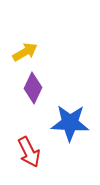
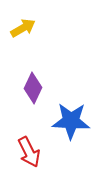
yellow arrow: moved 2 px left, 24 px up
blue star: moved 1 px right, 2 px up
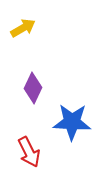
blue star: moved 1 px right, 1 px down
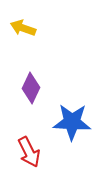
yellow arrow: rotated 130 degrees counterclockwise
purple diamond: moved 2 px left
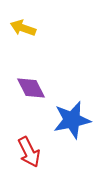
purple diamond: rotated 52 degrees counterclockwise
blue star: moved 2 px up; rotated 15 degrees counterclockwise
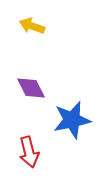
yellow arrow: moved 9 px right, 2 px up
red arrow: rotated 12 degrees clockwise
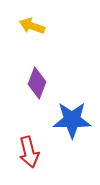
purple diamond: moved 6 px right, 5 px up; rotated 48 degrees clockwise
blue star: rotated 12 degrees clockwise
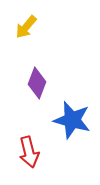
yellow arrow: moved 6 px left, 1 px down; rotated 70 degrees counterclockwise
blue star: rotated 15 degrees clockwise
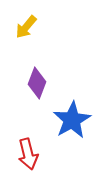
blue star: rotated 27 degrees clockwise
red arrow: moved 1 px left, 2 px down
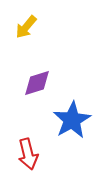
purple diamond: rotated 52 degrees clockwise
